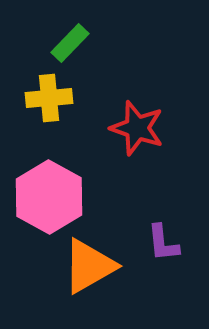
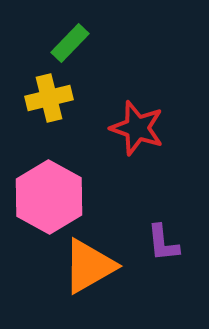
yellow cross: rotated 9 degrees counterclockwise
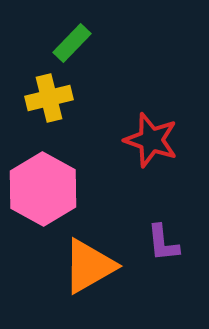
green rectangle: moved 2 px right
red star: moved 14 px right, 12 px down
pink hexagon: moved 6 px left, 8 px up
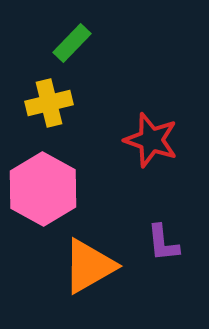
yellow cross: moved 5 px down
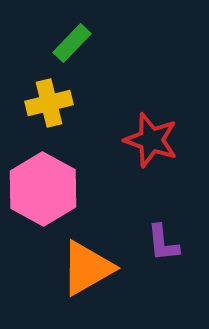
orange triangle: moved 2 px left, 2 px down
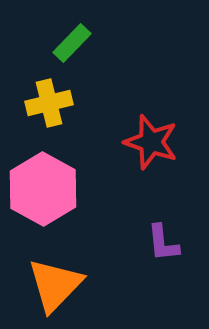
red star: moved 2 px down
orange triangle: moved 32 px left, 17 px down; rotated 16 degrees counterclockwise
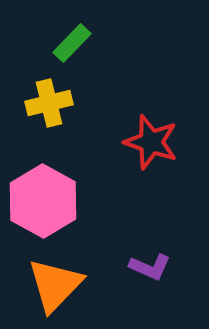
pink hexagon: moved 12 px down
purple L-shape: moved 13 px left, 24 px down; rotated 60 degrees counterclockwise
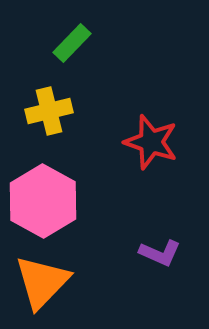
yellow cross: moved 8 px down
purple L-shape: moved 10 px right, 14 px up
orange triangle: moved 13 px left, 3 px up
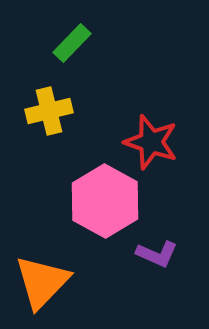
pink hexagon: moved 62 px right
purple L-shape: moved 3 px left, 1 px down
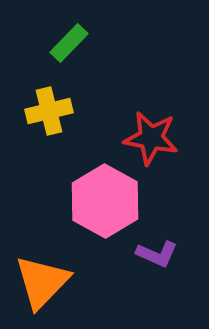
green rectangle: moved 3 px left
red star: moved 4 px up; rotated 8 degrees counterclockwise
